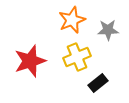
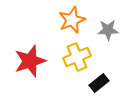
black rectangle: moved 1 px right
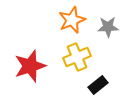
gray star: moved 3 px up
red star: moved 5 px down
black rectangle: moved 1 px left, 2 px down
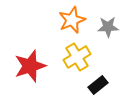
yellow cross: rotated 8 degrees counterclockwise
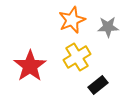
red star: rotated 16 degrees counterclockwise
